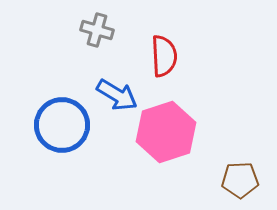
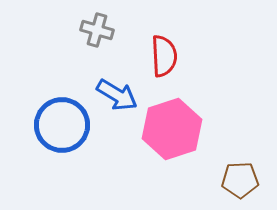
pink hexagon: moved 6 px right, 3 px up
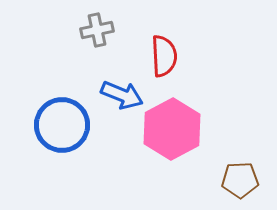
gray cross: rotated 28 degrees counterclockwise
blue arrow: moved 5 px right; rotated 9 degrees counterclockwise
pink hexagon: rotated 10 degrees counterclockwise
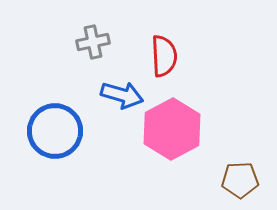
gray cross: moved 4 px left, 12 px down
blue arrow: rotated 6 degrees counterclockwise
blue circle: moved 7 px left, 6 px down
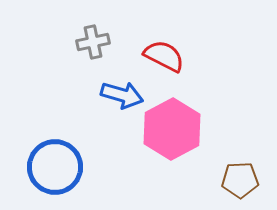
red semicircle: rotated 60 degrees counterclockwise
blue circle: moved 36 px down
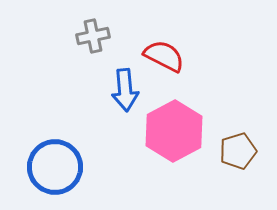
gray cross: moved 6 px up
blue arrow: moved 3 px right, 5 px up; rotated 69 degrees clockwise
pink hexagon: moved 2 px right, 2 px down
brown pentagon: moved 2 px left, 29 px up; rotated 15 degrees counterclockwise
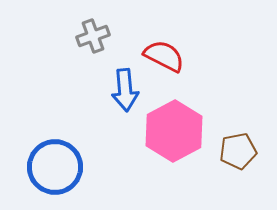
gray cross: rotated 8 degrees counterclockwise
brown pentagon: rotated 6 degrees clockwise
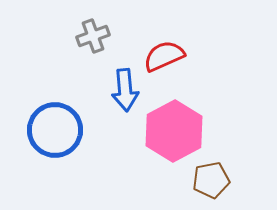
red semicircle: rotated 51 degrees counterclockwise
brown pentagon: moved 27 px left, 29 px down
blue circle: moved 37 px up
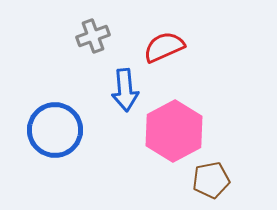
red semicircle: moved 9 px up
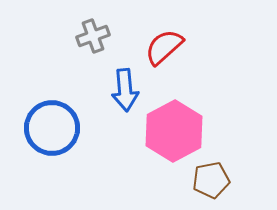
red semicircle: rotated 18 degrees counterclockwise
blue circle: moved 3 px left, 2 px up
